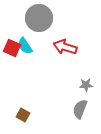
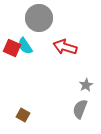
gray star: rotated 24 degrees counterclockwise
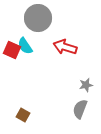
gray circle: moved 1 px left
red square: moved 2 px down
gray star: rotated 16 degrees clockwise
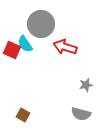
gray circle: moved 3 px right, 6 px down
cyan semicircle: moved 2 px up
gray semicircle: moved 1 px right, 5 px down; rotated 96 degrees counterclockwise
